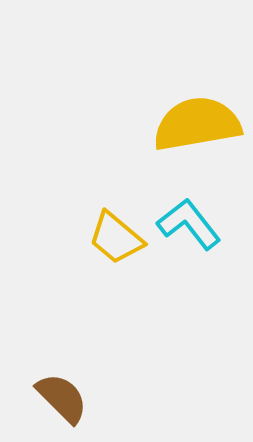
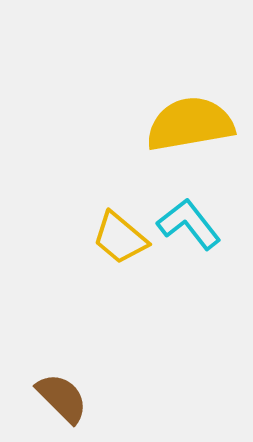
yellow semicircle: moved 7 px left
yellow trapezoid: moved 4 px right
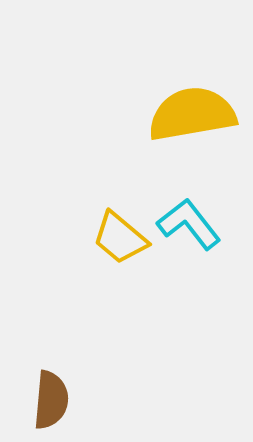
yellow semicircle: moved 2 px right, 10 px up
brown semicircle: moved 11 px left, 2 px down; rotated 50 degrees clockwise
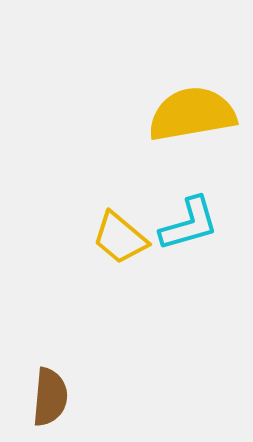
cyan L-shape: rotated 112 degrees clockwise
brown semicircle: moved 1 px left, 3 px up
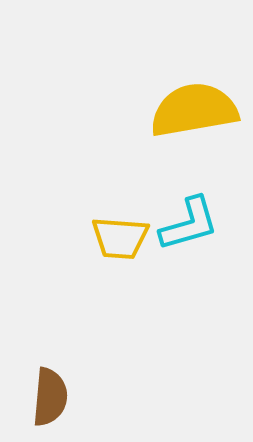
yellow semicircle: moved 2 px right, 4 px up
yellow trapezoid: rotated 36 degrees counterclockwise
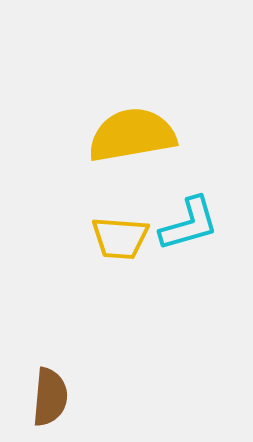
yellow semicircle: moved 62 px left, 25 px down
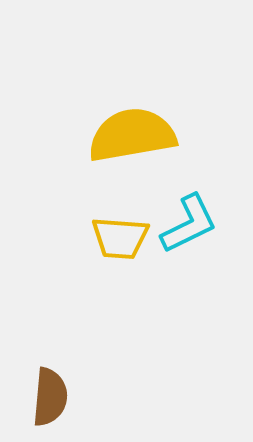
cyan L-shape: rotated 10 degrees counterclockwise
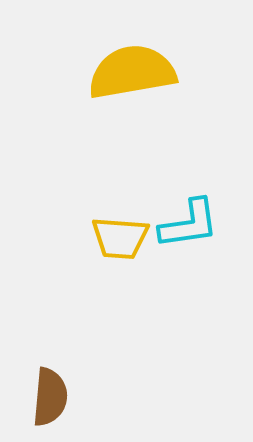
yellow semicircle: moved 63 px up
cyan L-shape: rotated 18 degrees clockwise
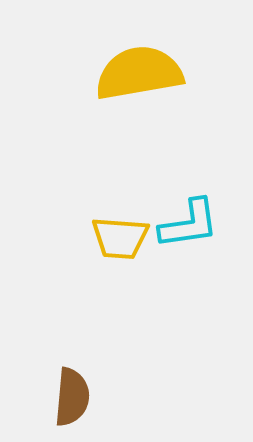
yellow semicircle: moved 7 px right, 1 px down
brown semicircle: moved 22 px right
